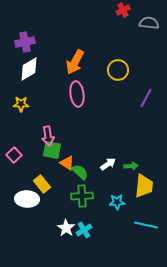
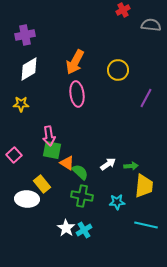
gray semicircle: moved 2 px right, 2 px down
purple cross: moved 7 px up
pink arrow: moved 1 px right
green cross: rotated 15 degrees clockwise
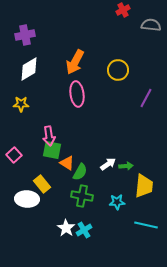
green arrow: moved 5 px left
green semicircle: rotated 78 degrees clockwise
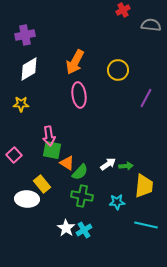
pink ellipse: moved 2 px right, 1 px down
green semicircle: rotated 12 degrees clockwise
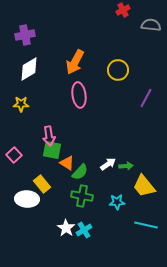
yellow trapezoid: rotated 135 degrees clockwise
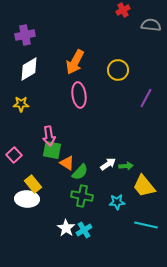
yellow rectangle: moved 9 px left
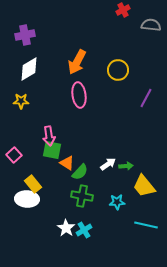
orange arrow: moved 2 px right
yellow star: moved 3 px up
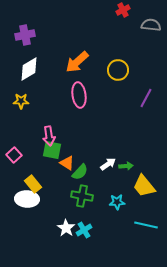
orange arrow: rotated 20 degrees clockwise
